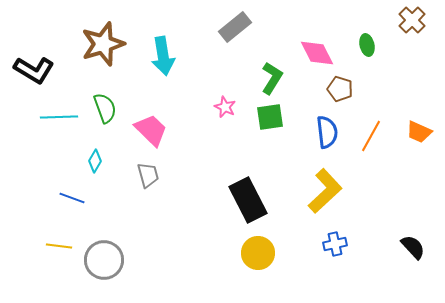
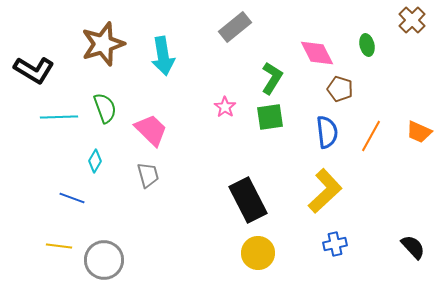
pink star: rotated 10 degrees clockwise
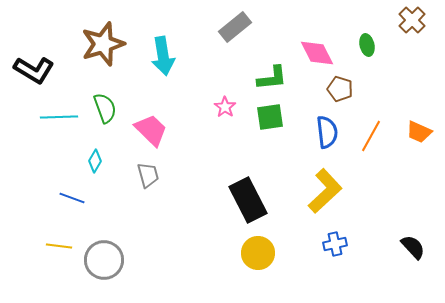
green L-shape: rotated 52 degrees clockwise
